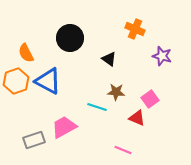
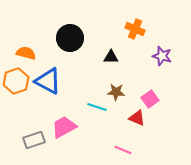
orange semicircle: rotated 132 degrees clockwise
black triangle: moved 2 px right, 2 px up; rotated 35 degrees counterclockwise
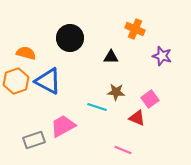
pink trapezoid: moved 1 px left, 1 px up
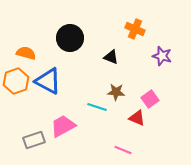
black triangle: rotated 21 degrees clockwise
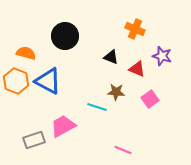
black circle: moved 5 px left, 2 px up
orange hexagon: rotated 20 degrees counterclockwise
red triangle: moved 49 px up
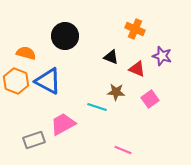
pink trapezoid: moved 2 px up
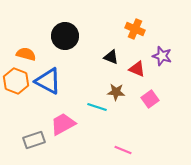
orange semicircle: moved 1 px down
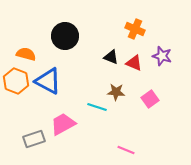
red triangle: moved 3 px left, 6 px up
gray rectangle: moved 1 px up
pink line: moved 3 px right
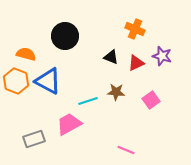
red triangle: moved 2 px right; rotated 48 degrees counterclockwise
pink square: moved 1 px right, 1 px down
cyan line: moved 9 px left, 6 px up; rotated 36 degrees counterclockwise
pink trapezoid: moved 6 px right
